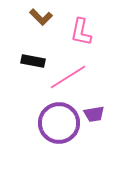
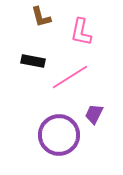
brown L-shape: rotated 30 degrees clockwise
pink line: moved 2 px right
purple trapezoid: rotated 125 degrees clockwise
purple circle: moved 12 px down
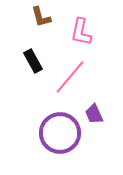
black rectangle: rotated 50 degrees clockwise
pink line: rotated 18 degrees counterclockwise
purple trapezoid: rotated 50 degrees counterclockwise
purple circle: moved 1 px right, 2 px up
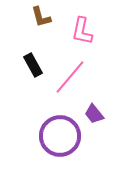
pink L-shape: moved 1 px right, 1 px up
black rectangle: moved 4 px down
purple trapezoid: rotated 15 degrees counterclockwise
purple circle: moved 3 px down
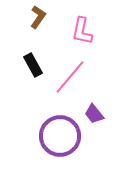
brown L-shape: moved 3 px left; rotated 130 degrees counterclockwise
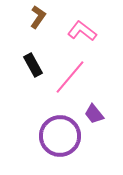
pink L-shape: rotated 116 degrees clockwise
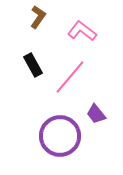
purple trapezoid: moved 2 px right
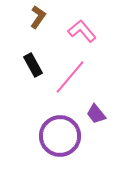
pink L-shape: rotated 12 degrees clockwise
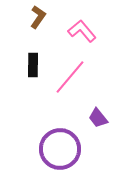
black rectangle: rotated 30 degrees clockwise
purple trapezoid: moved 2 px right, 4 px down
purple circle: moved 13 px down
